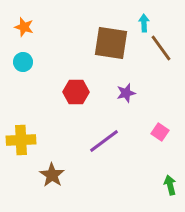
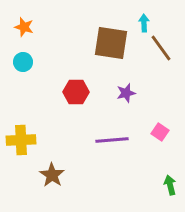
purple line: moved 8 px right, 1 px up; rotated 32 degrees clockwise
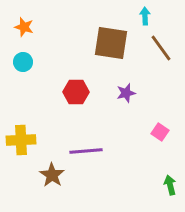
cyan arrow: moved 1 px right, 7 px up
purple line: moved 26 px left, 11 px down
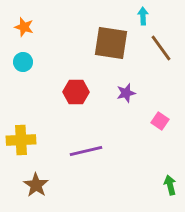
cyan arrow: moved 2 px left
pink square: moved 11 px up
purple line: rotated 8 degrees counterclockwise
brown star: moved 16 px left, 10 px down
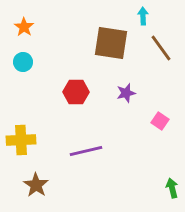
orange star: rotated 18 degrees clockwise
green arrow: moved 2 px right, 3 px down
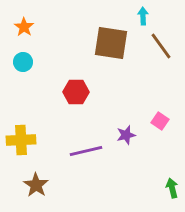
brown line: moved 2 px up
purple star: moved 42 px down
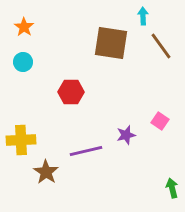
red hexagon: moved 5 px left
brown star: moved 10 px right, 13 px up
